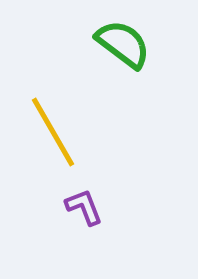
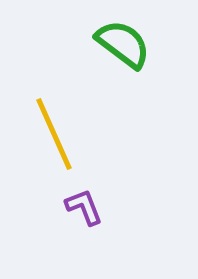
yellow line: moved 1 px right, 2 px down; rotated 6 degrees clockwise
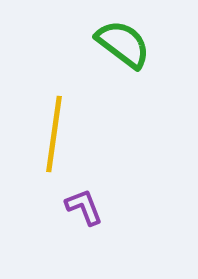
yellow line: rotated 32 degrees clockwise
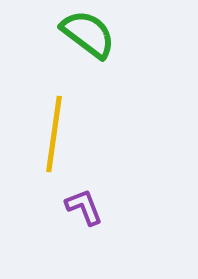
green semicircle: moved 35 px left, 10 px up
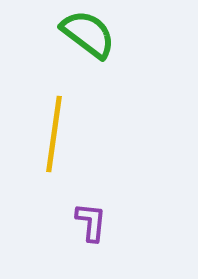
purple L-shape: moved 7 px right, 15 px down; rotated 27 degrees clockwise
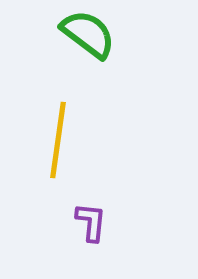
yellow line: moved 4 px right, 6 px down
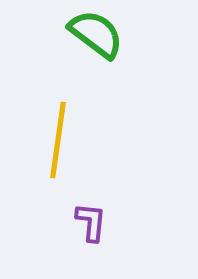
green semicircle: moved 8 px right
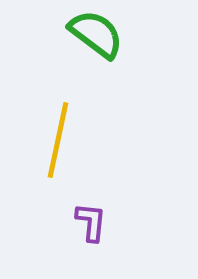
yellow line: rotated 4 degrees clockwise
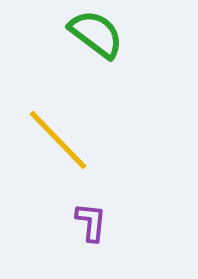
yellow line: rotated 56 degrees counterclockwise
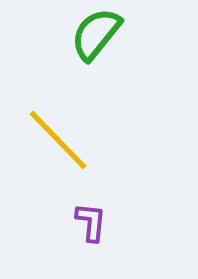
green semicircle: rotated 88 degrees counterclockwise
